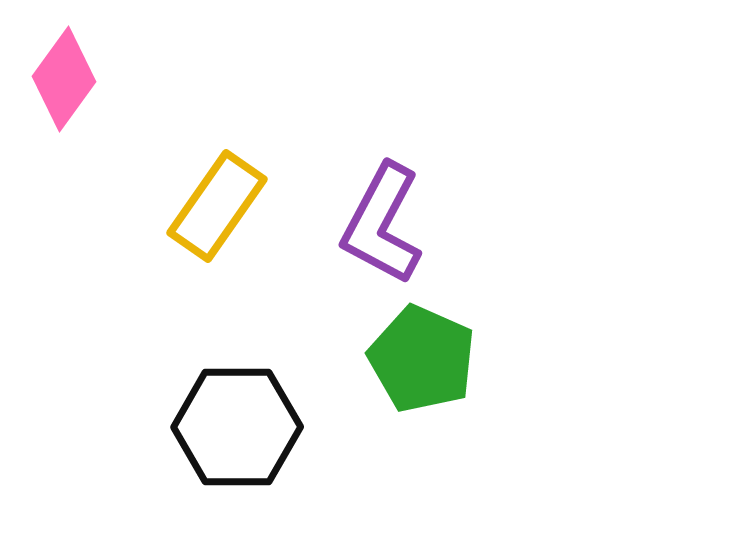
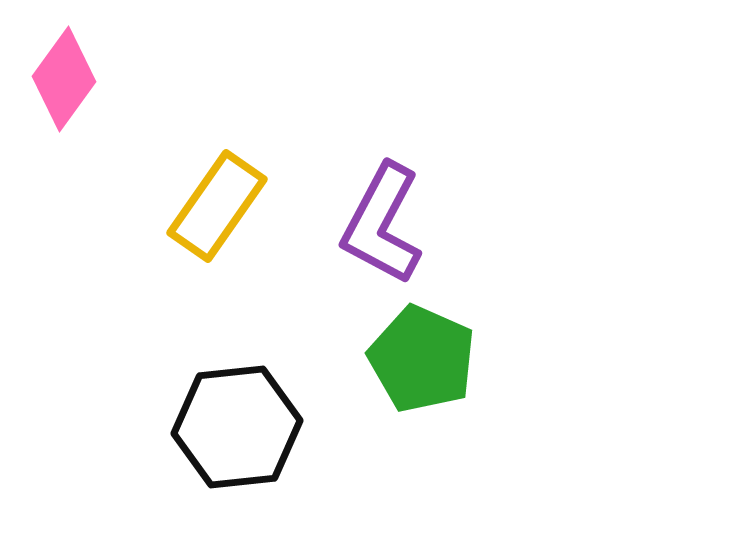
black hexagon: rotated 6 degrees counterclockwise
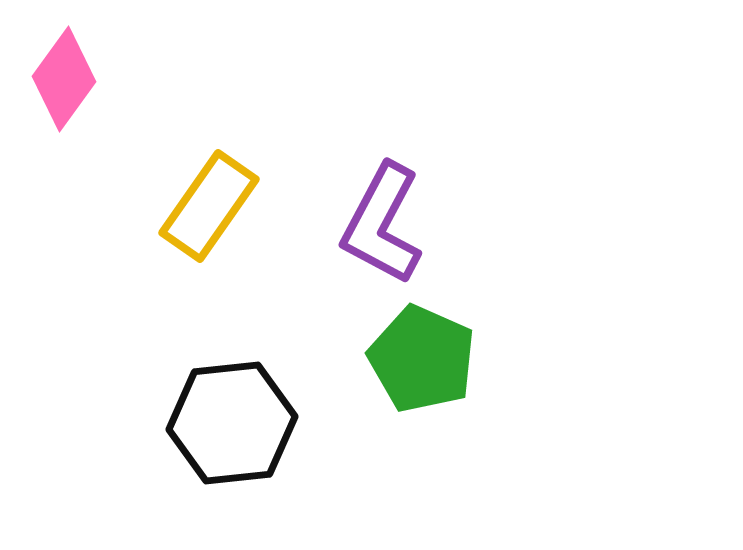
yellow rectangle: moved 8 px left
black hexagon: moved 5 px left, 4 px up
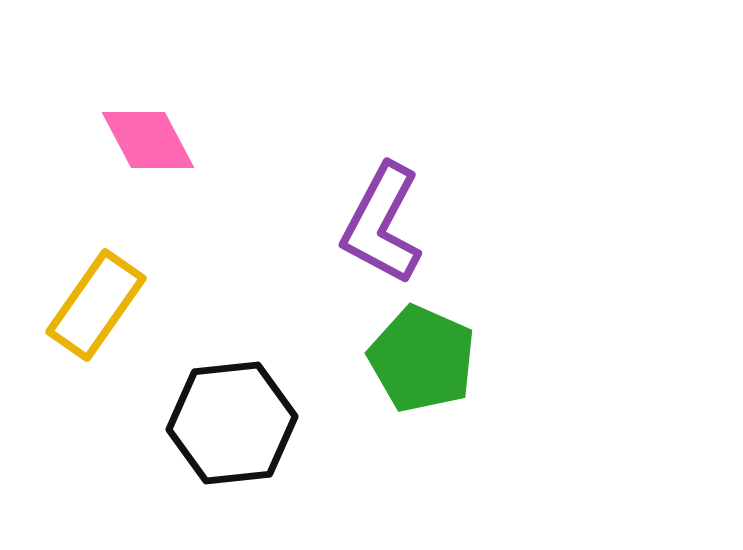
pink diamond: moved 84 px right, 61 px down; rotated 64 degrees counterclockwise
yellow rectangle: moved 113 px left, 99 px down
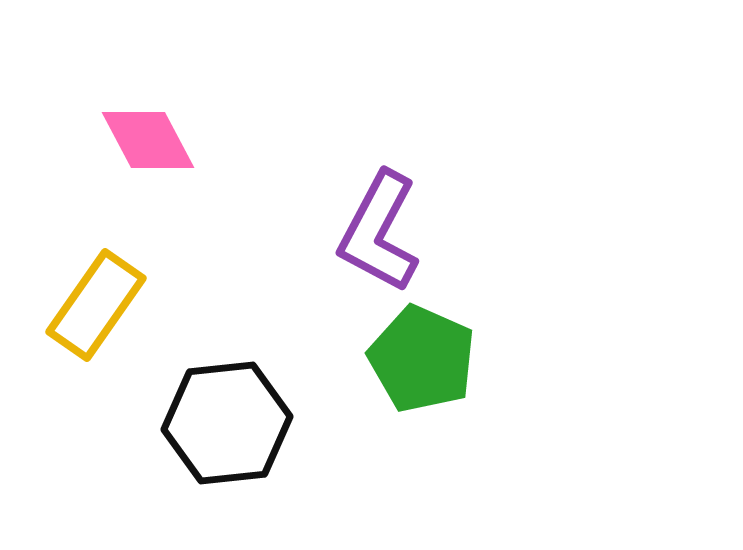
purple L-shape: moved 3 px left, 8 px down
black hexagon: moved 5 px left
